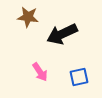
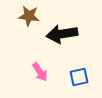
brown star: moved 1 px right, 1 px up
black arrow: rotated 16 degrees clockwise
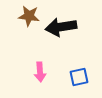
black arrow: moved 1 px left, 7 px up
pink arrow: rotated 30 degrees clockwise
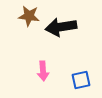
pink arrow: moved 3 px right, 1 px up
blue square: moved 2 px right, 3 px down
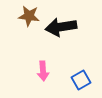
blue square: rotated 18 degrees counterclockwise
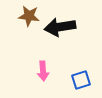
black arrow: moved 1 px left
blue square: rotated 12 degrees clockwise
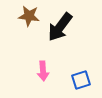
black arrow: rotated 44 degrees counterclockwise
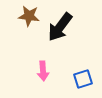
blue square: moved 2 px right, 1 px up
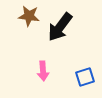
blue square: moved 2 px right, 2 px up
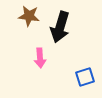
black arrow: rotated 20 degrees counterclockwise
pink arrow: moved 3 px left, 13 px up
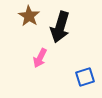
brown star: rotated 25 degrees clockwise
pink arrow: rotated 30 degrees clockwise
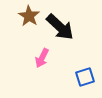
black arrow: rotated 64 degrees counterclockwise
pink arrow: moved 2 px right
